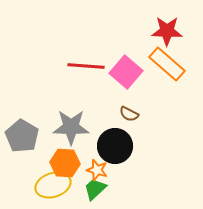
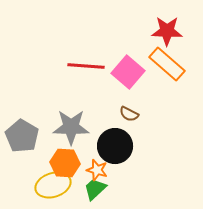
pink square: moved 2 px right
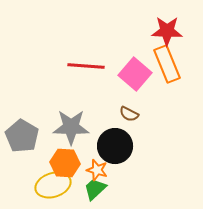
orange rectangle: rotated 27 degrees clockwise
pink square: moved 7 px right, 2 px down
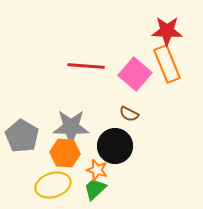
orange hexagon: moved 10 px up
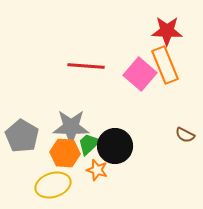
orange rectangle: moved 2 px left, 1 px down
pink square: moved 5 px right
brown semicircle: moved 56 px right, 21 px down
green trapezoid: moved 6 px left, 45 px up
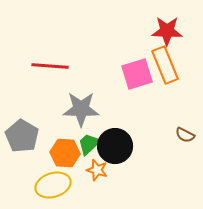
red line: moved 36 px left
pink square: moved 3 px left; rotated 32 degrees clockwise
gray star: moved 10 px right, 18 px up
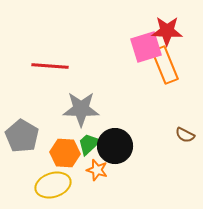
pink square: moved 9 px right, 27 px up
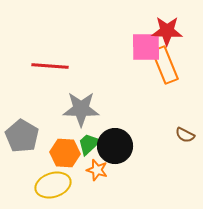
pink square: rotated 16 degrees clockwise
